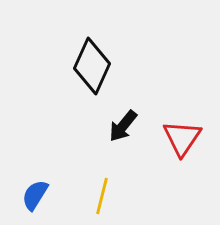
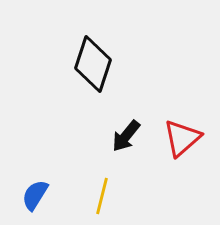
black diamond: moved 1 px right, 2 px up; rotated 6 degrees counterclockwise
black arrow: moved 3 px right, 10 px down
red triangle: rotated 15 degrees clockwise
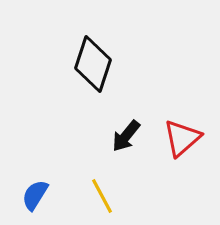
yellow line: rotated 42 degrees counterclockwise
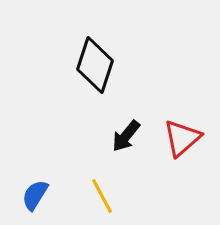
black diamond: moved 2 px right, 1 px down
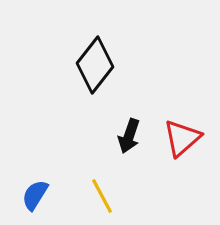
black diamond: rotated 20 degrees clockwise
black arrow: moved 3 px right; rotated 20 degrees counterclockwise
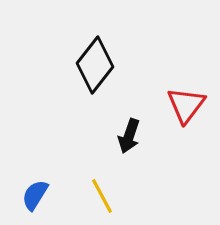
red triangle: moved 4 px right, 33 px up; rotated 12 degrees counterclockwise
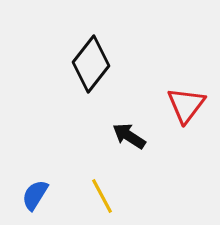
black diamond: moved 4 px left, 1 px up
black arrow: rotated 104 degrees clockwise
